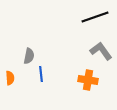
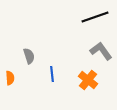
gray semicircle: rotated 28 degrees counterclockwise
blue line: moved 11 px right
orange cross: rotated 30 degrees clockwise
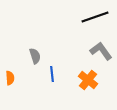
gray semicircle: moved 6 px right
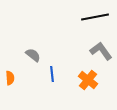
black line: rotated 8 degrees clockwise
gray semicircle: moved 2 px left, 1 px up; rotated 35 degrees counterclockwise
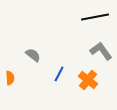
blue line: moved 7 px right; rotated 35 degrees clockwise
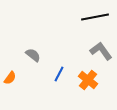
orange semicircle: rotated 40 degrees clockwise
